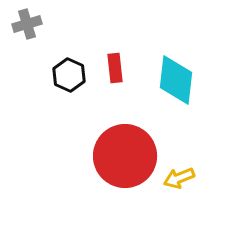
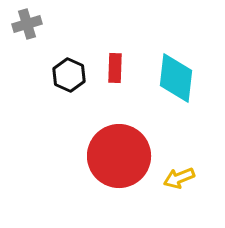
red rectangle: rotated 8 degrees clockwise
cyan diamond: moved 2 px up
red circle: moved 6 px left
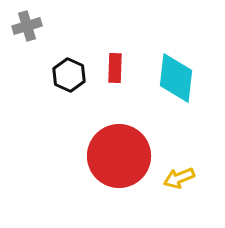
gray cross: moved 2 px down
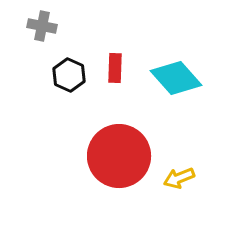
gray cross: moved 15 px right; rotated 28 degrees clockwise
cyan diamond: rotated 48 degrees counterclockwise
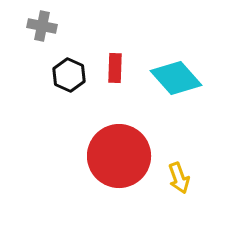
yellow arrow: rotated 88 degrees counterclockwise
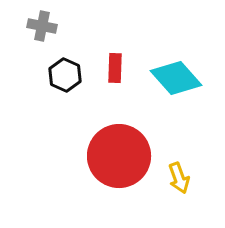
black hexagon: moved 4 px left
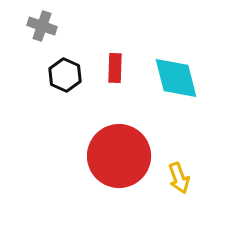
gray cross: rotated 8 degrees clockwise
cyan diamond: rotated 27 degrees clockwise
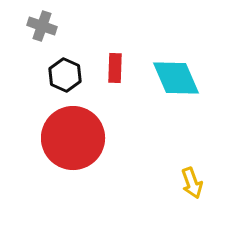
cyan diamond: rotated 9 degrees counterclockwise
red circle: moved 46 px left, 18 px up
yellow arrow: moved 13 px right, 5 px down
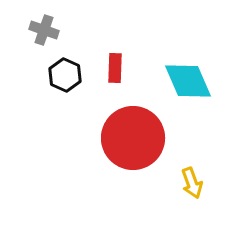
gray cross: moved 2 px right, 4 px down
cyan diamond: moved 12 px right, 3 px down
red circle: moved 60 px right
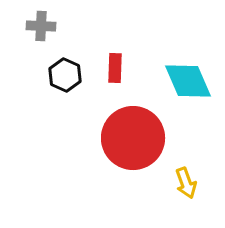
gray cross: moved 3 px left, 4 px up; rotated 16 degrees counterclockwise
yellow arrow: moved 6 px left
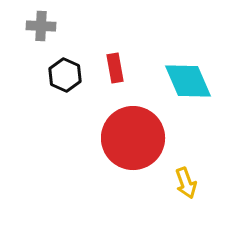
red rectangle: rotated 12 degrees counterclockwise
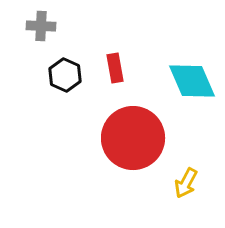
cyan diamond: moved 4 px right
yellow arrow: rotated 48 degrees clockwise
